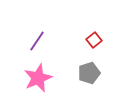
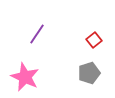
purple line: moved 7 px up
pink star: moved 13 px left, 1 px up; rotated 24 degrees counterclockwise
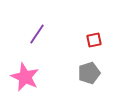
red square: rotated 28 degrees clockwise
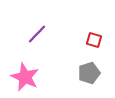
purple line: rotated 10 degrees clockwise
red square: rotated 28 degrees clockwise
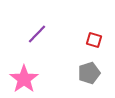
pink star: moved 1 px left, 2 px down; rotated 12 degrees clockwise
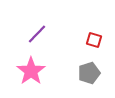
pink star: moved 7 px right, 8 px up
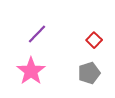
red square: rotated 28 degrees clockwise
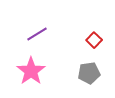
purple line: rotated 15 degrees clockwise
gray pentagon: rotated 10 degrees clockwise
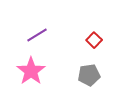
purple line: moved 1 px down
gray pentagon: moved 2 px down
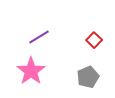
purple line: moved 2 px right, 2 px down
gray pentagon: moved 1 px left, 2 px down; rotated 15 degrees counterclockwise
